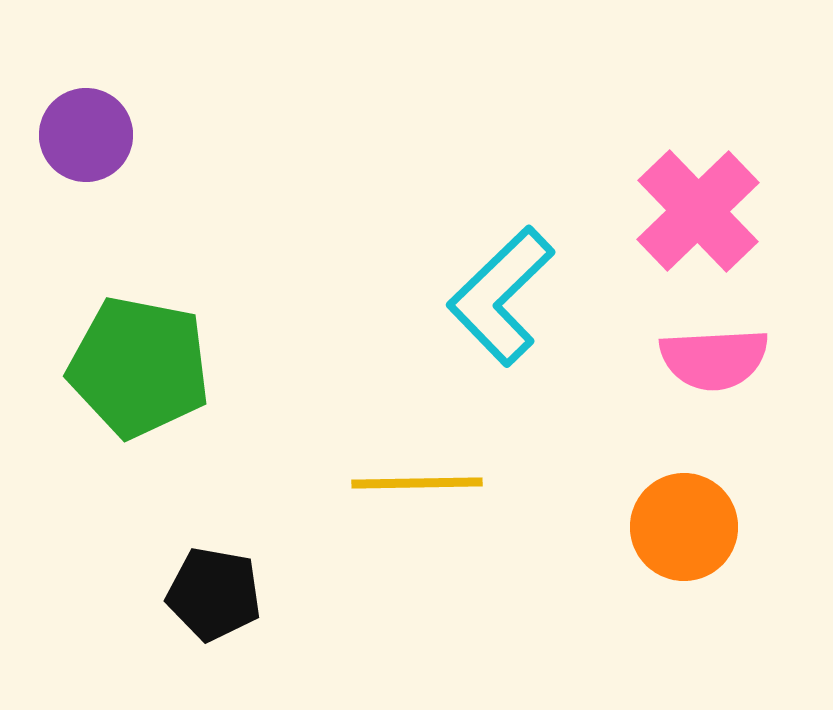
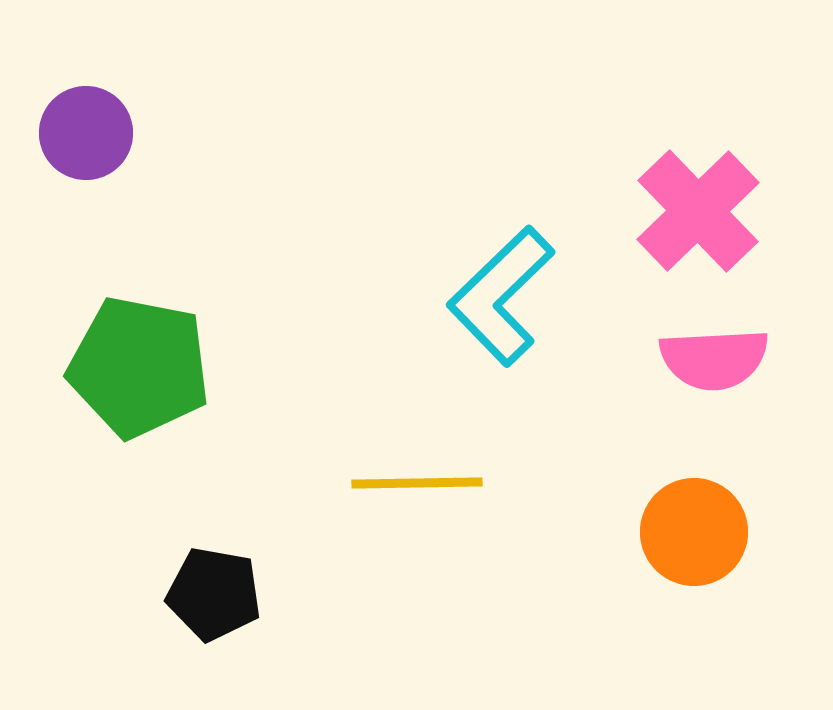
purple circle: moved 2 px up
orange circle: moved 10 px right, 5 px down
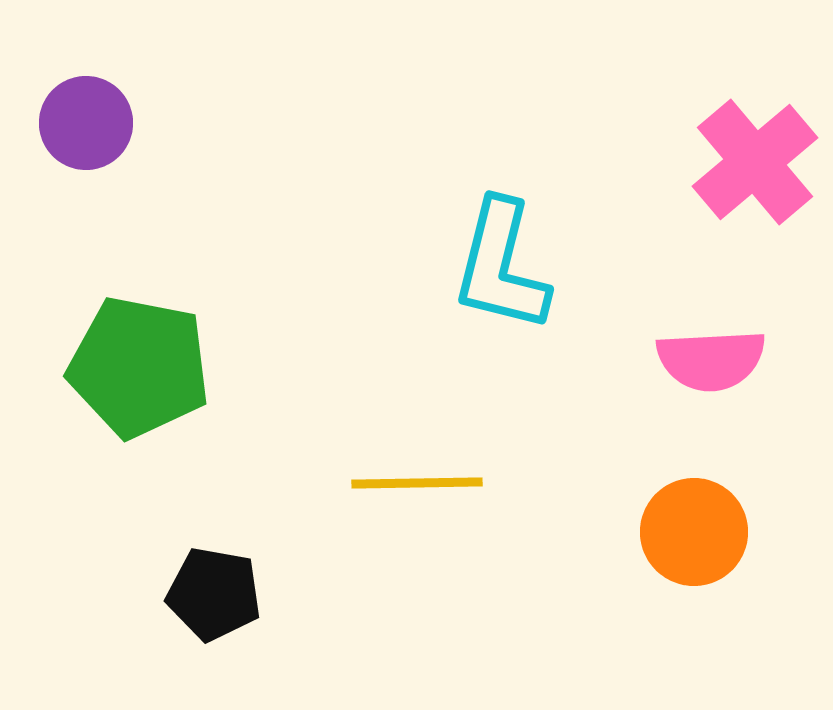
purple circle: moved 10 px up
pink cross: moved 57 px right, 49 px up; rotated 4 degrees clockwise
cyan L-shape: moved 30 px up; rotated 32 degrees counterclockwise
pink semicircle: moved 3 px left, 1 px down
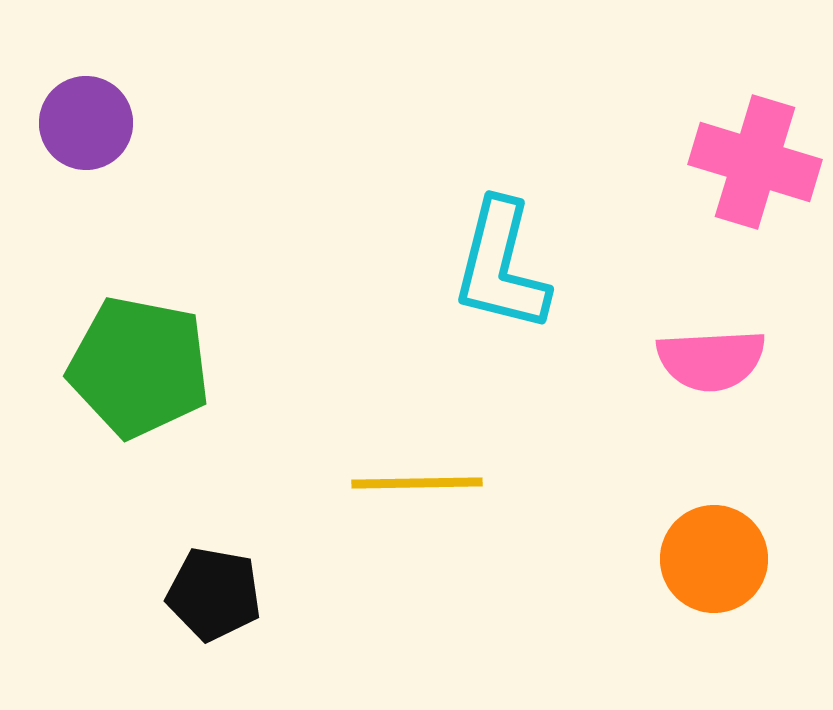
pink cross: rotated 33 degrees counterclockwise
orange circle: moved 20 px right, 27 px down
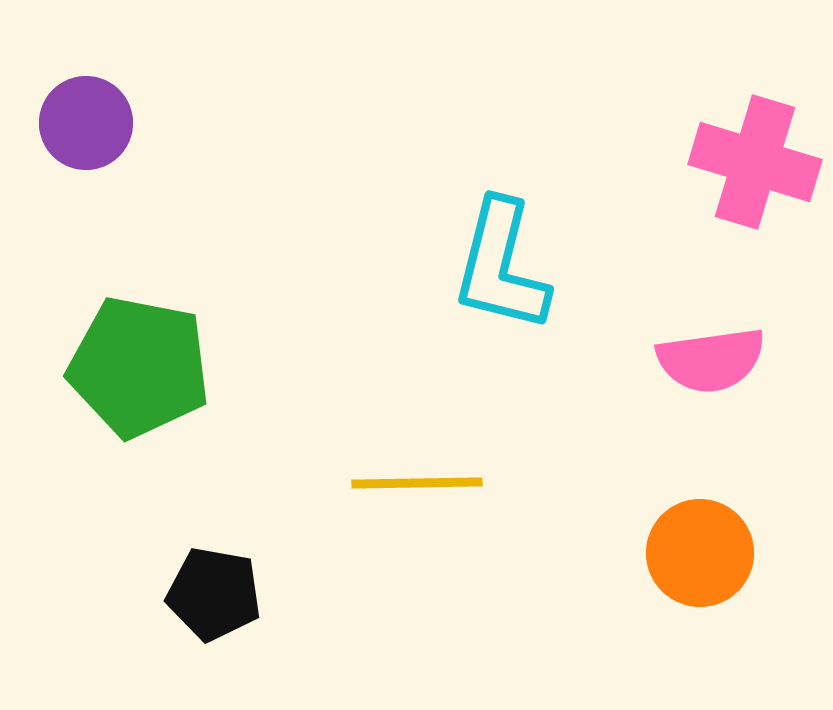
pink semicircle: rotated 5 degrees counterclockwise
orange circle: moved 14 px left, 6 px up
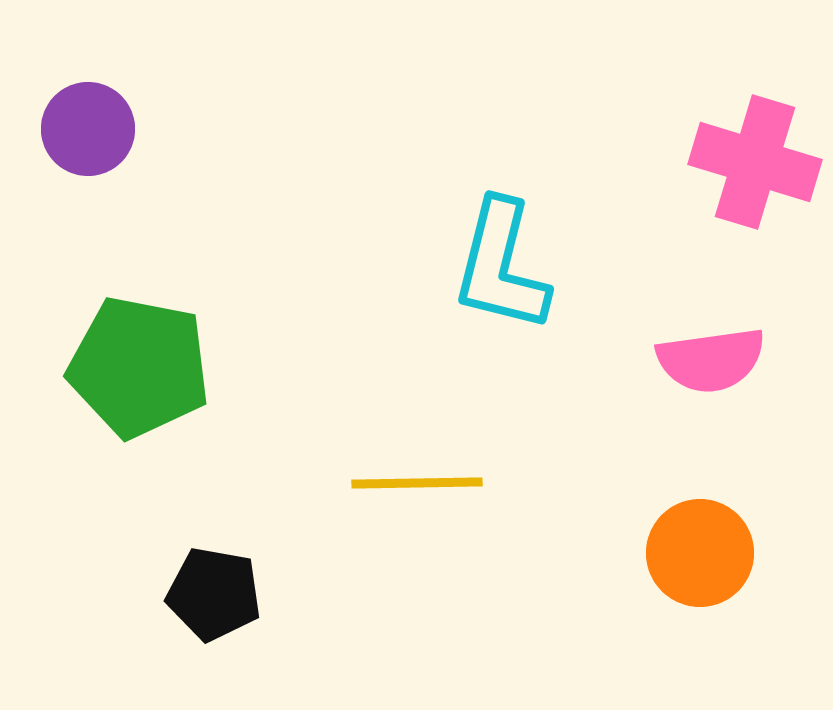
purple circle: moved 2 px right, 6 px down
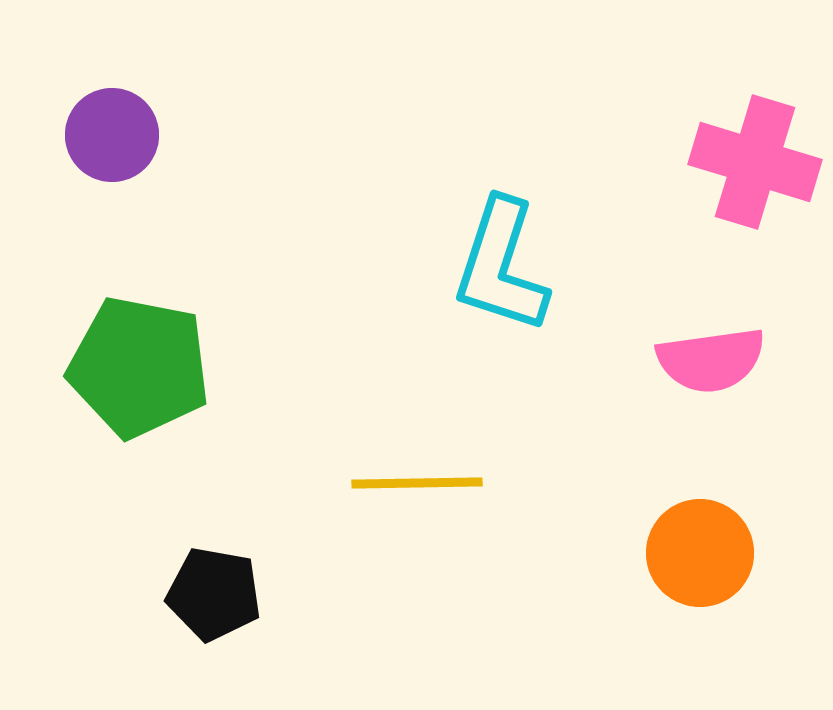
purple circle: moved 24 px right, 6 px down
cyan L-shape: rotated 4 degrees clockwise
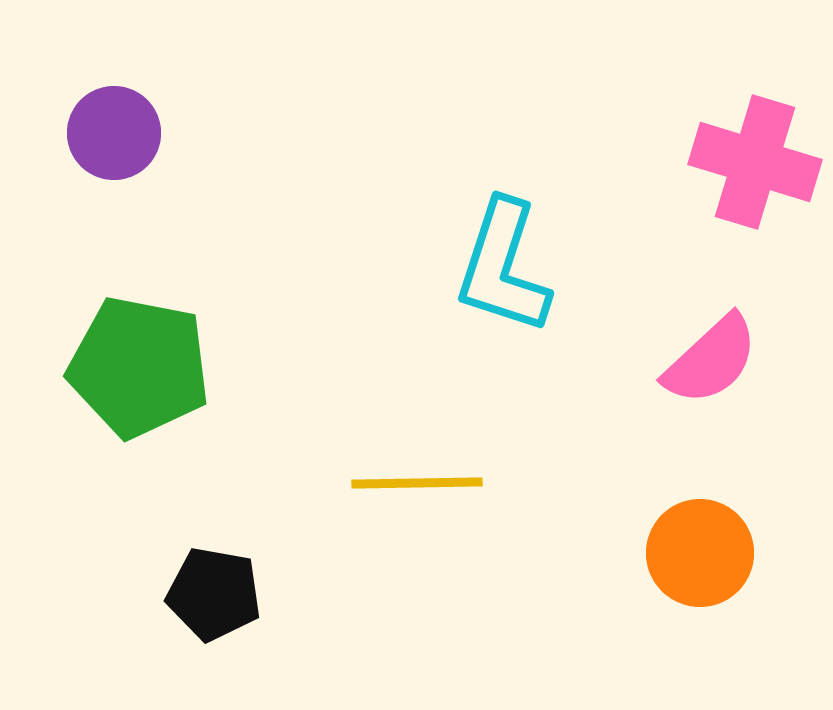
purple circle: moved 2 px right, 2 px up
cyan L-shape: moved 2 px right, 1 px down
pink semicircle: rotated 35 degrees counterclockwise
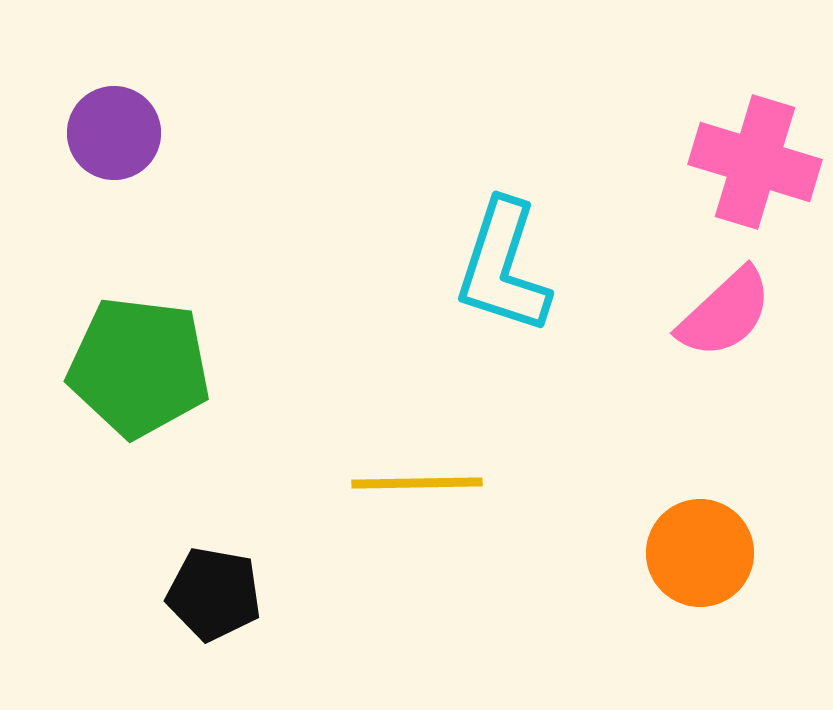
pink semicircle: moved 14 px right, 47 px up
green pentagon: rotated 4 degrees counterclockwise
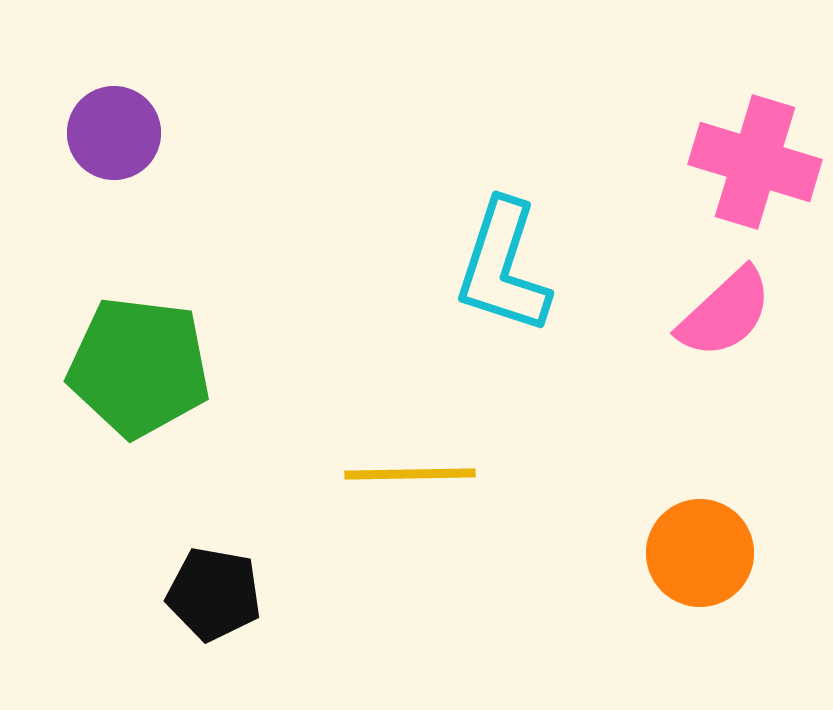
yellow line: moved 7 px left, 9 px up
